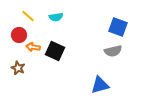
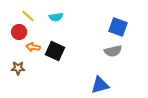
red circle: moved 3 px up
brown star: rotated 24 degrees counterclockwise
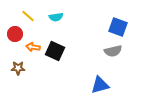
red circle: moved 4 px left, 2 px down
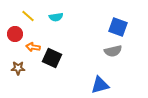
black square: moved 3 px left, 7 px down
